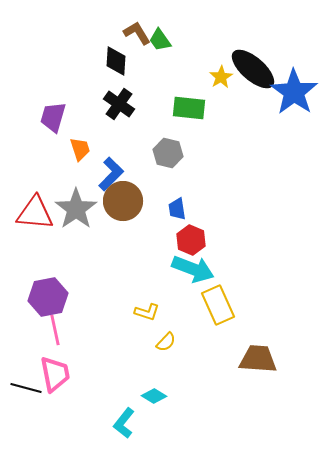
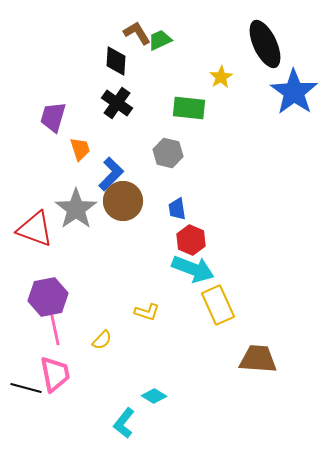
green trapezoid: rotated 100 degrees clockwise
black ellipse: moved 12 px right, 25 px up; rotated 24 degrees clockwise
black cross: moved 2 px left, 1 px up
red triangle: moved 16 px down; rotated 15 degrees clockwise
yellow semicircle: moved 64 px left, 2 px up
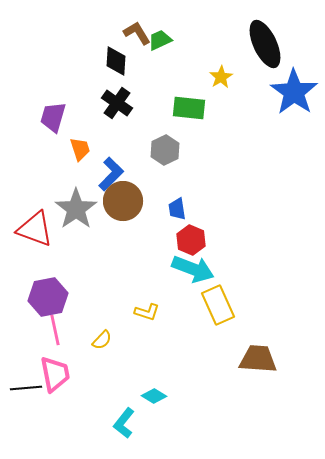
gray hexagon: moved 3 px left, 3 px up; rotated 20 degrees clockwise
black line: rotated 20 degrees counterclockwise
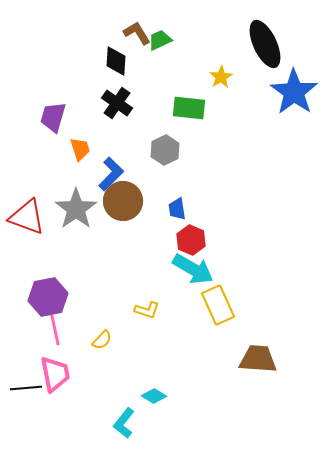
red triangle: moved 8 px left, 12 px up
cyan arrow: rotated 9 degrees clockwise
yellow L-shape: moved 2 px up
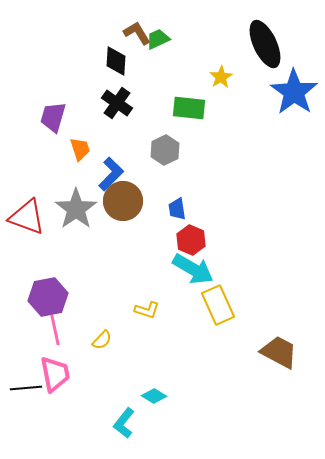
green trapezoid: moved 2 px left, 1 px up
brown trapezoid: moved 21 px right, 7 px up; rotated 24 degrees clockwise
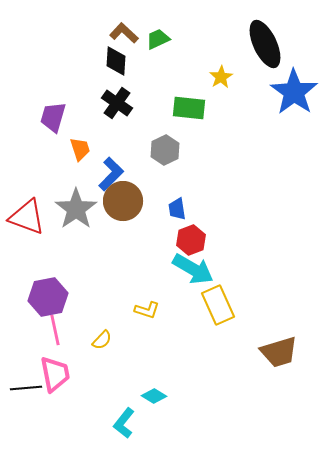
brown L-shape: moved 13 px left; rotated 16 degrees counterclockwise
red hexagon: rotated 16 degrees clockwise
brown trapezoid: rotated 135 degrees clockwise
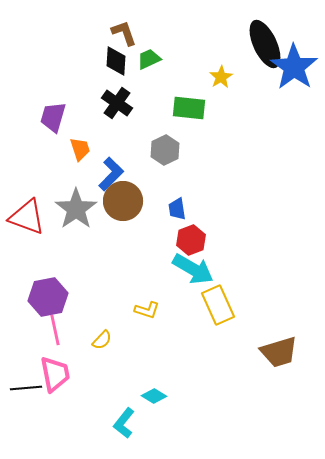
brown L-shape: rotated 28 degrees clockwise
green trapezoid: moved 9 px left, 20 px down
blue star: moved 25 px up
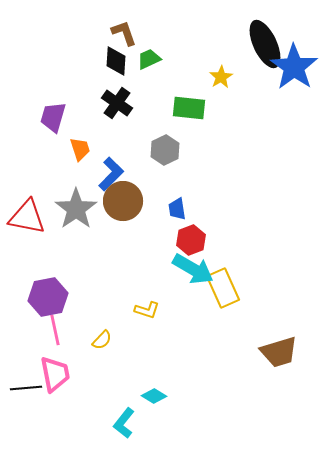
red triangle: rotated 9 degrees counterclockwise
yellow rectangle: moved 5 px right, 17 px up
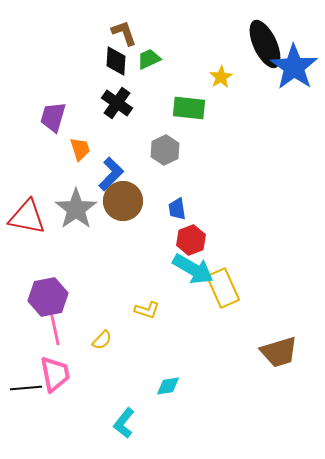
cyan diamond: moved 14 px right, 10 px up; rotated 40 degrees counterclockwise
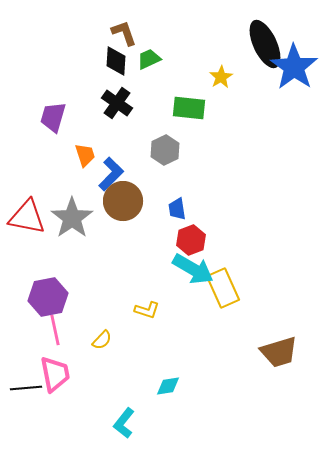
orange trapezoid: moved 5 px right, 6 px down
gray star: moved 4 px left, 9 px down
